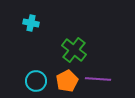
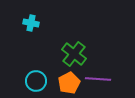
green cross: moved 4 px down
orange pentagon: moved 2 px right, 2 px down
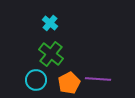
cyan cross: moved 19 px right; rotated 28 degrees clockwise
green cross: moved 23 px left
cyan circle: moved 1 px up
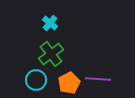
green cross: rotated 15 degrees clockwise
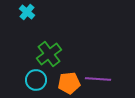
cyan cross: moved 23 px left, 11 px up
green cross: moved 2 px left
orange pentagon: rotated 20 degrees clockwise
